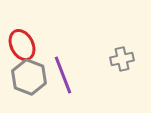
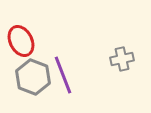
red ellipse: moved 1 px left, 4 px up
gray hexagon: moved 4 px right
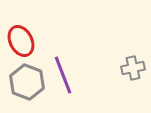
gray cross: moved 11 px right, 9 px down
gray hexagon: moved 6 px left, 5 px down
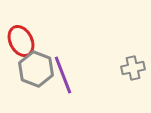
gray hexagon: moved 9 px right, 13 px up
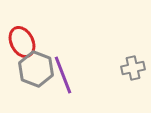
red ellipse: moved 1 px right, 1 px down
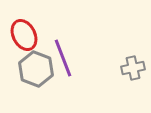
red ellipse: moved 2 px right, 7 px up
purple line: moved 17 px up
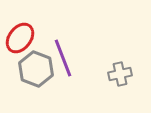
red ellipse: moved 4 px left, 3 px down; rotated 64 degrees clockwise
gray cross: moved 13 px left, 6 px down
